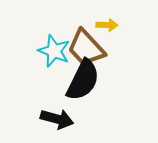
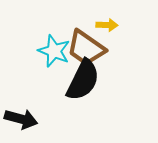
brown trapezoid: rotated 12 degrees counterclockwise
black arrow: moved 36 px left
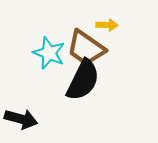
cyan star: moved 5 px left, 2 px down
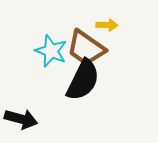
cyan star: moved 2 px right, 2 px up
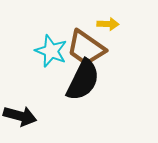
yellow arrow: moved 1 px right, 1 px up
black arrow: moved 1 px left, 3 px up
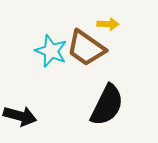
black semicircle: moved 24 px right, 25 px down
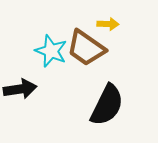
black arrow: moved 27 px up; rotated 24 degrees counterclockwise
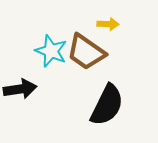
brown trapezoid: moved 4 px down
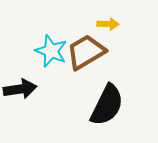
brown trapezoid: rotated 114 degrees clockwise
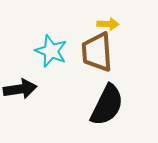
brown trapezoid: moved 11 px right; rotated 63 degrees counterclockwise
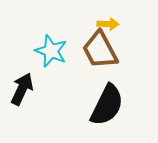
brown trapezoid: moved 3 px right, 2 px up; rotated 24 degrees counterclockwise
black arrow: moved 2 px right; rotated 56 degrees counterclockwise
